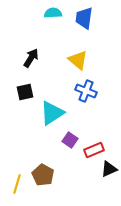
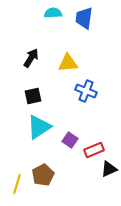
yellow triangle: moved 10 px left, 3 px down; rotated 45 degrees counterclockwise
black square: moved 8 px right, 4 px down
cyan triangle: moved 13 px left, 14 px down
brown pentagon: rotated 15 degrees clockwise
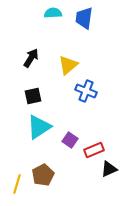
yellow triangle: moved 2 px down; rotated 35 degrees counterclockwise
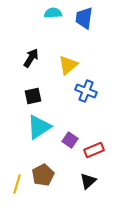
black triangle: moved 21 px left, 12 px down; rotated 18 degrees counterclockwise
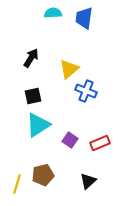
yellow triangle: moved 1 px right, 4 px down
cyan triangle: moved 1 px left, 2 px up
red rectangle: moved 6 px right, 7 px up
brown pentagon: rotated 15 degrees clockwise
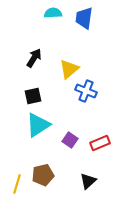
black arrow: moved 3 px right
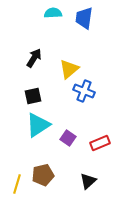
blue cross: moved 2 px left
purple square: moved 2 px left, 2 px up
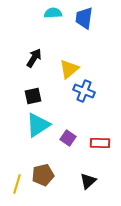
red rectangle: rotated 24 degrees clockwise
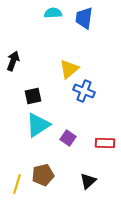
black arrow: moved 21 px left, 3 px down; rotated 12 degrees counterclockwise
red rectangle: moved 5 px right
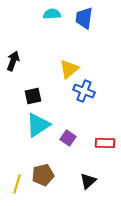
cyan semicircle: moved 1 px left, 1 px down
